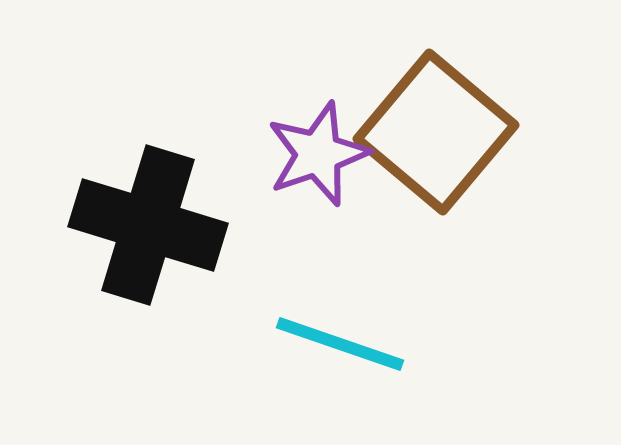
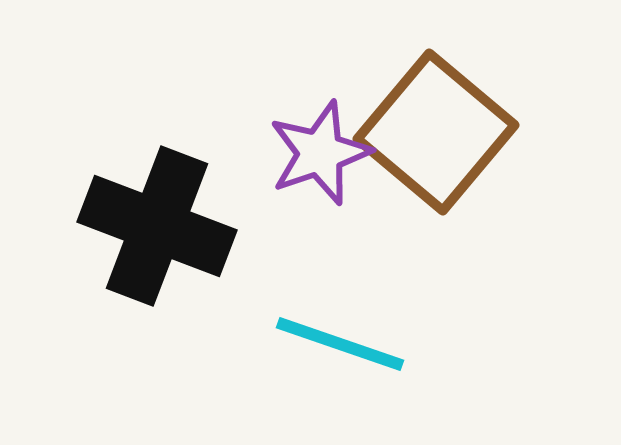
purple star: moved 2 px right, 1 px up
black cross: moved 9 px right, 1 px down; rotated 4 degrees clockwise
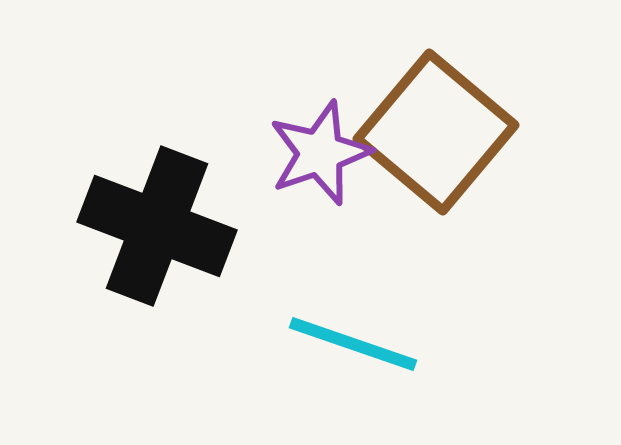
cyan line: moved 13 px right
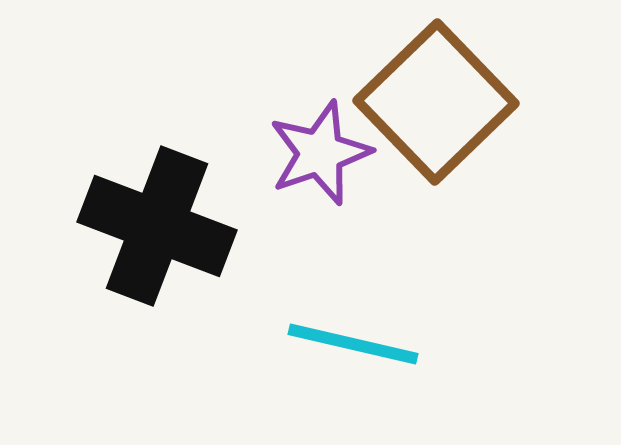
brown square: moved 30 px up; rotated 6 degrees clockwise
cyan line: rotated 6 degrees counterclockwise
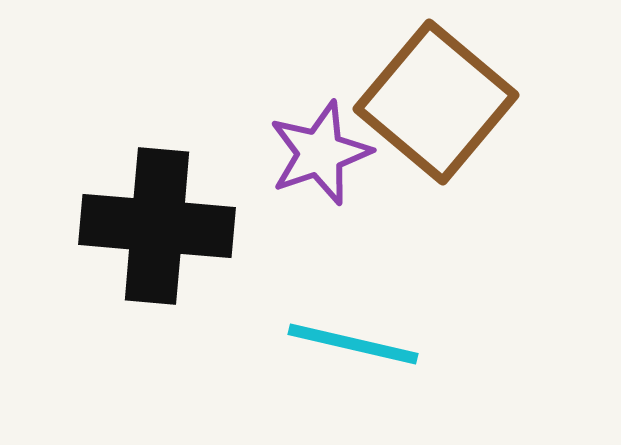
brown square: rotated 6 degrees counterclockwise
black cross: rotated 16 degrees counterclockwise
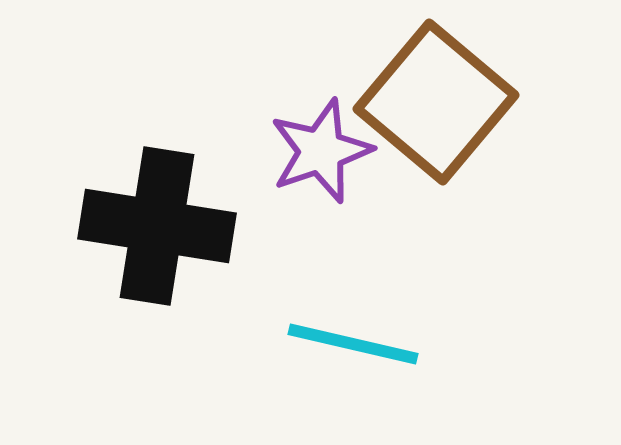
purple star: moved 1 px right, 2 px up
black cross: rotated 4 degrees clockwise
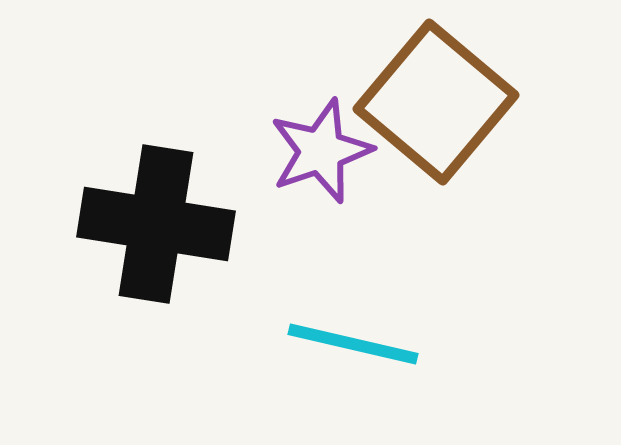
black cross: moved 1 px left, 2 px up
